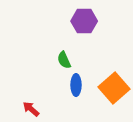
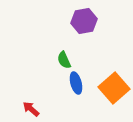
purple hexagon: rotated 10 degrees counterclockwise
blue ellipse: moved 2 px up; rotated 15 degrees counterclockwise
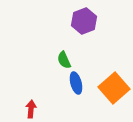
purple hexagon: rotated 10 degrees counterclockwise
red arrow: rotated 54 degrees clockwise
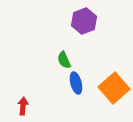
red arrow: moved 8 px left, 3 px up
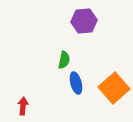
purple hexagon: rotated 15 degrees clockwise
green semicircle: rotated 144 degrees counterclockwise
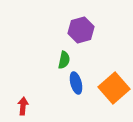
purple hexagon: moved 3 px left, 9 px down; rotated 10 degrees counterclockwise
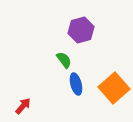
green semicircle: rotated 48 degrees counterclockwise
blue ellipse: moved 1 px down
red arrow: rotated 36 degrees clockwise
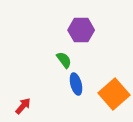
purple hexagon: rotated 15 degrees clockwise
orange square: moved 6 px down
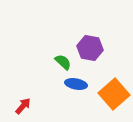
purple hexagon: moved 9 px right, 18 px down; rotated 10 degrees clockwise
green semicircle: moved 1 px left, 2 px down; rotated 12 degrees counterclockwise
blue ellipse: rotated 65 degrees counterclockwise
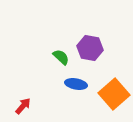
green semicircle: moved 2 px left, 5 px up
